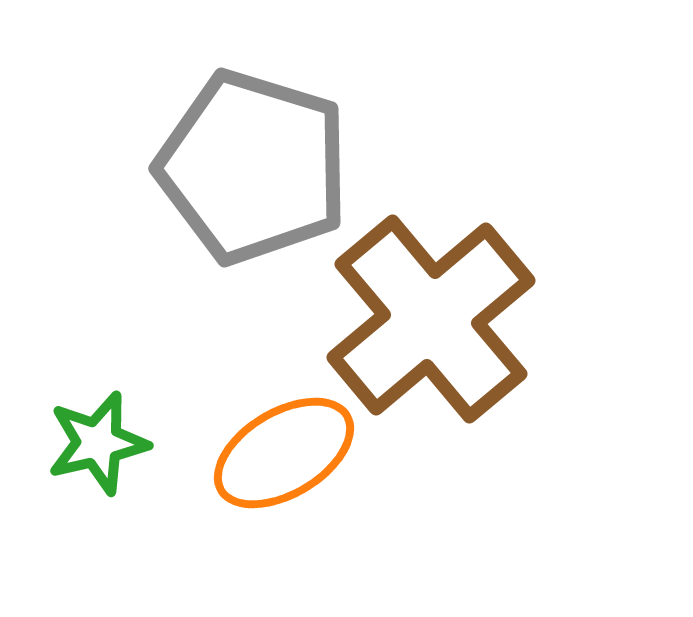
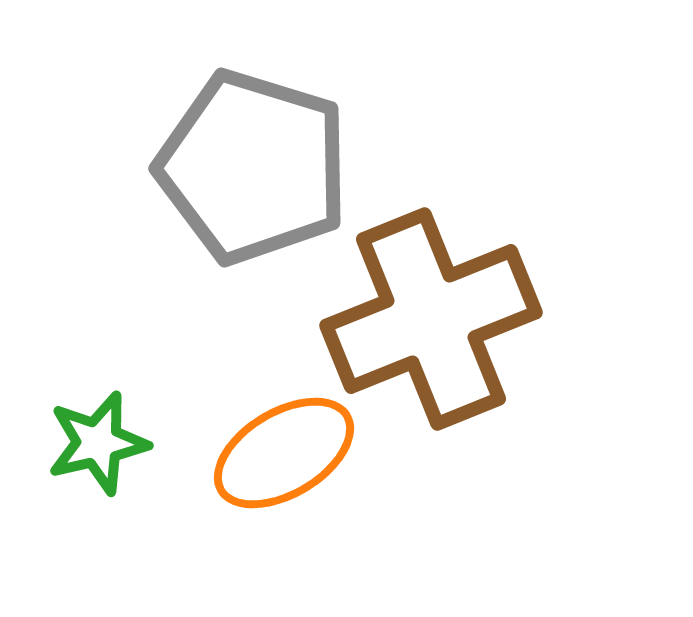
brown cross: rotated 18 degrees clockwise
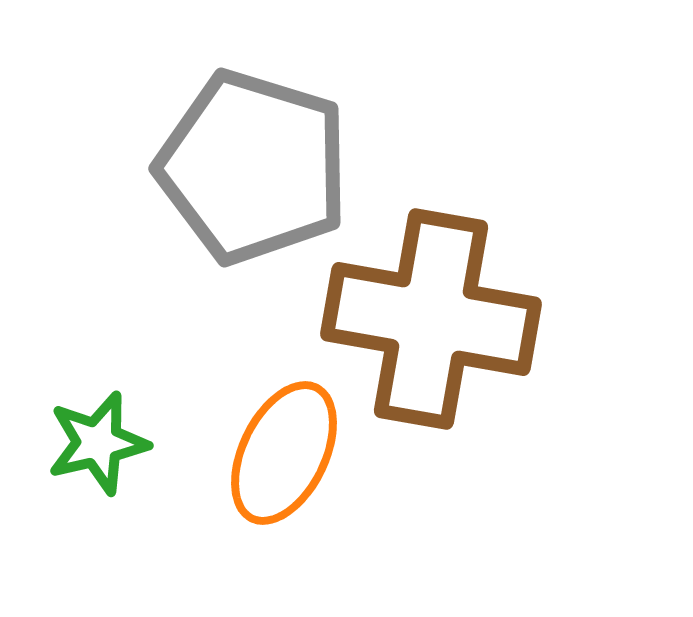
brown cross: rotated 32 degrees clockwise
orange ellipse: rotated 33 degrees counterclockwise
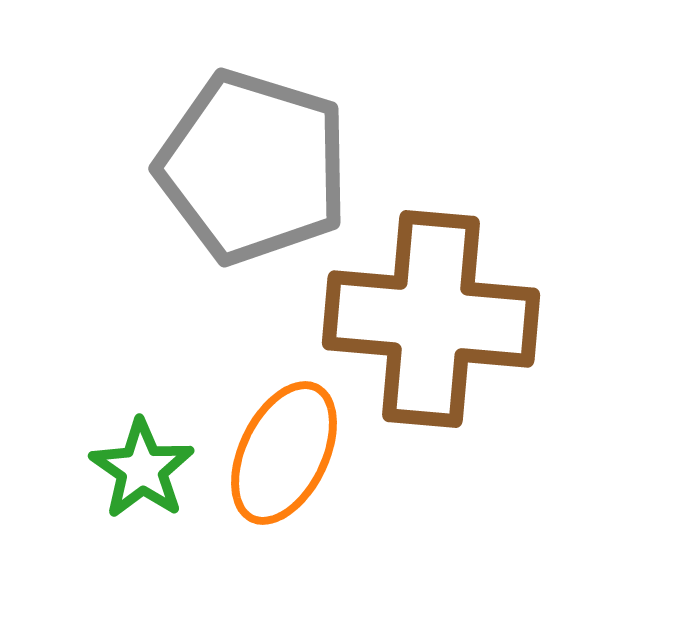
brown cross: rotated 5 degrees counterclockwise
green star: moved 44 px right, 26 px down; rotated 24 degrees counterclockwise
